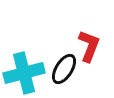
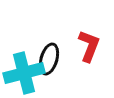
black ellipse: moved 15 px left, 10 px up; rotated 16 degrees counterclockwise
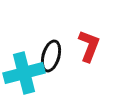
black ellipse: moved 2 px right, 3 px up
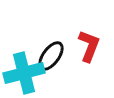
black ellipse: rotated 20 degrees clockwise
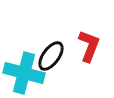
cyan cross: rotated 30 degrees clockwise
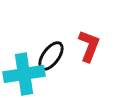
cyan cross: moved 1 px down; rotated 24 degrees counterclockwise
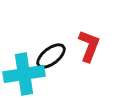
black ellipse: rotated 16 degrees clockwise
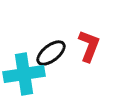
black ellipse: moved 3 px up
